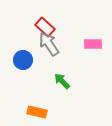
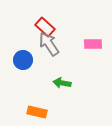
green arrow: moved 2 px down; rotated 36 degrees counterclockwise
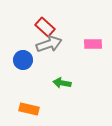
gray arrow: rotated 105 degrees clockwise
orange rectangle: moved 8 px left, 3 px up
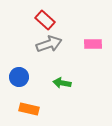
red rectangle: moved 7 px up
blue circle: moved 4 px left, 17 px down
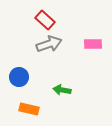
green arrow: moved 7 px down
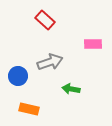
gray arrow: moved 1 px right, 18 px down
blue circle: moved 1 px left, 1 px up
green arrow: moved 9 px right, 1 px up
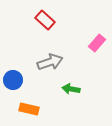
pink rectangle: moved 4 px right, 1 px up; rotated 48 degrees counterclockwise
blue circle: moved 5 px left, 4 px down
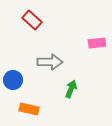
red rectangle: moved 13 px left
pink rectangle: rotated 42 degrees clockwise
gray arrow: rotated 20 degrees clockwise
green arrow: rotated 102 degrees clockwise
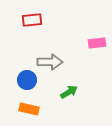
red rectangle: rotated 48 degrees counterclockwise
blue circle: moved 14 px right
green arrow: moved 2 px left, 3 px down; rotated 36 degrees clockwise
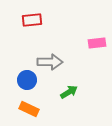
orange rectangle: rotated 12 degrees clockwise
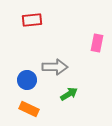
pink rectangle: rotated 72 degrees counterclockwise
gray arrow: moved 5 px right, 5 px down
green arrow: moved 2 px down
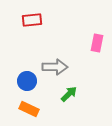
blue circle: moved 1 px down
green arrow: rotated 12 degrees counterclockwise
